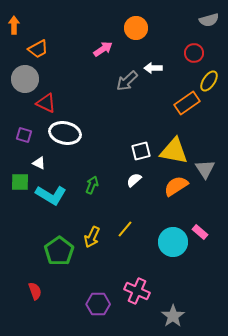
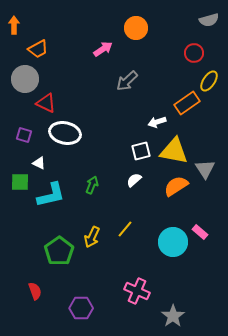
white arrow: moved 4 px right, 54 px down; rotated 18 degrees counterclockwise
cyan L-shape: rotated 44 degrees counterclockwise
purple hexagon: moved 17 px left, 4 px down
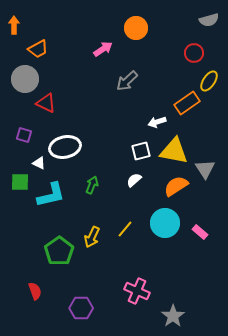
white ellipse: moved 14 px down; rotated 24 degrees counterclockwise
cyan circle: moved 8 px left, 19 px up
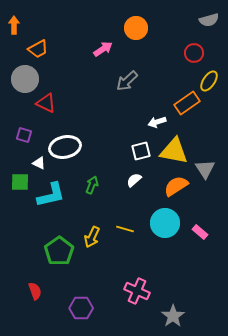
yellow line: rotated 66 degrees clockwise
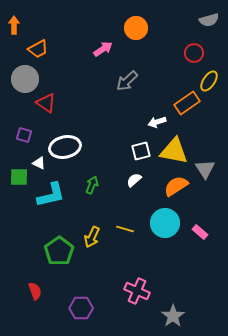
red triangle: rotated 10 degrees clockwise
green square: moved 1 px left, 5 px up
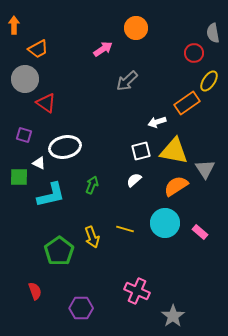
gray semicircle: moved 4 px right, 13 px down; rotated 96 degrees clockwise
yellow arrow: rotated 45 degrees counterclockwise
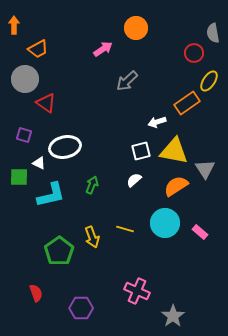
red semicircle: moved 1 px right, 2 px down
